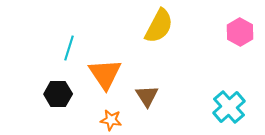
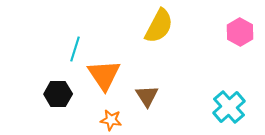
cyan line: moved 6 px right, 1 px down
orange triangle: moved 1 px left, 1 px down
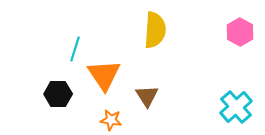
yellow semicircle: moved 4 px left, 4 px down; rotated 24 degrees counterclockwise
cyan cross: moved 7 px right
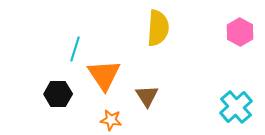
yellow semicircle: moved 3 px right, 2 px up
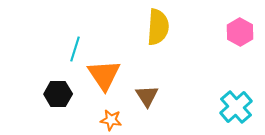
yellow semicircle: moved 1 px up
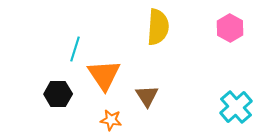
pink hexagon: moved 10 px left, 4 px up
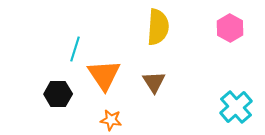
brown triangle: moved 7 px right, 14 px up
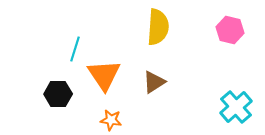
pink hexagon: moved 2 px down; rotated 16 degrees counterclockwise
brown triangle: rotated 30 degrees clockwise
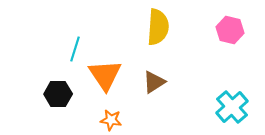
orange triangle: moved 1 px right
cyan cross: moved 4 px left
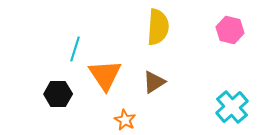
orange star: moved 14 px right; rotated 20 degrees clockwise
